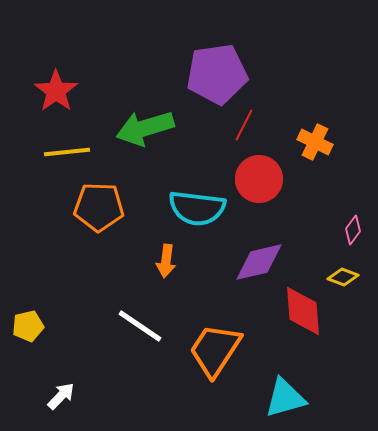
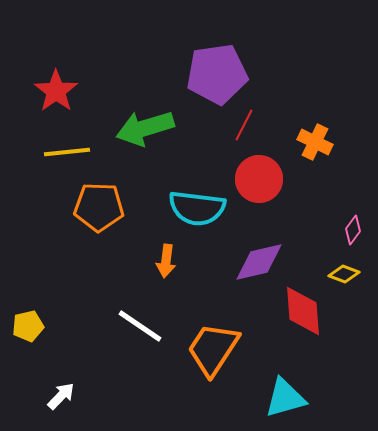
yellow diamond: moved 1 px right, 3 px up
orange trapezoid: moved 2 px left, 1 px up
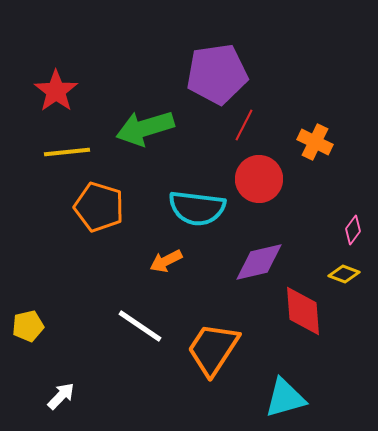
orange pentagon: rotated 15 degrees clockwise
orange arrow: rotated 56 degrees clockwise
